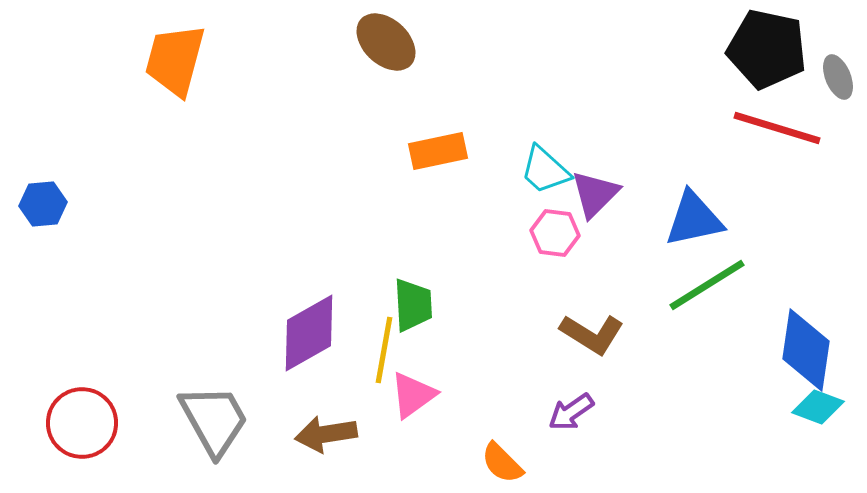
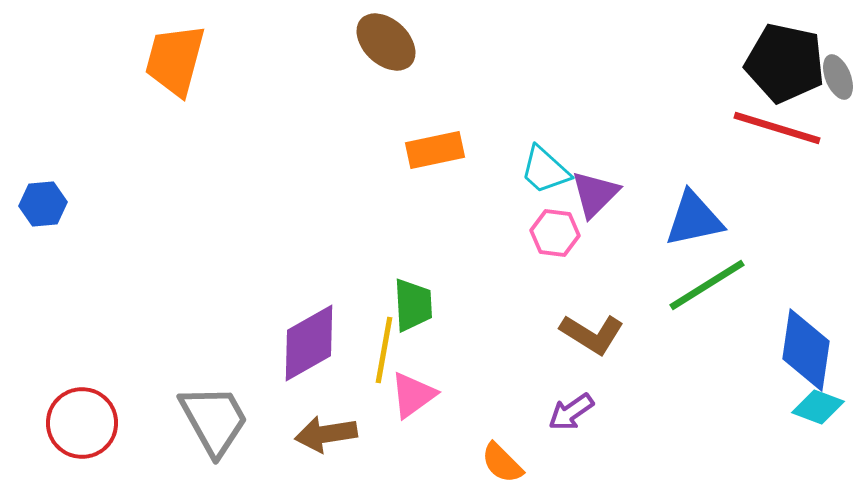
black pentagon: moved 18 px right, 14 px down
orange rectangle: moved 3 px left, 1 px up
purple diamond: moved 10 px down
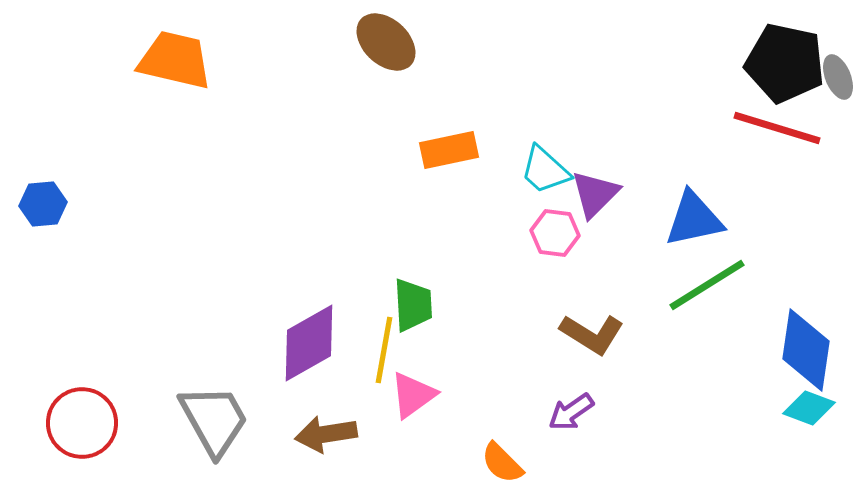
orange trapezoid: rotated 88 degrees clockwise
orange rectangle: moved 14 px right
cyan diamond: moved 9 px left, 1 px down
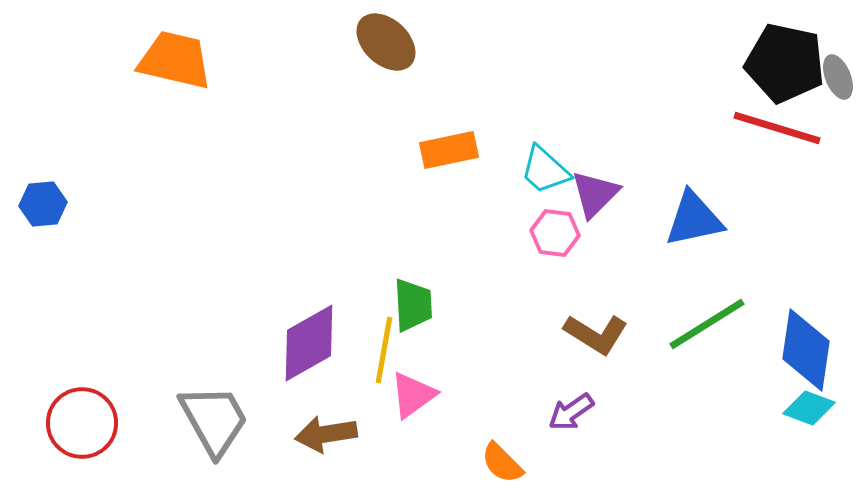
green line: moved 39 px down
brown L-shape: moved 4 px right
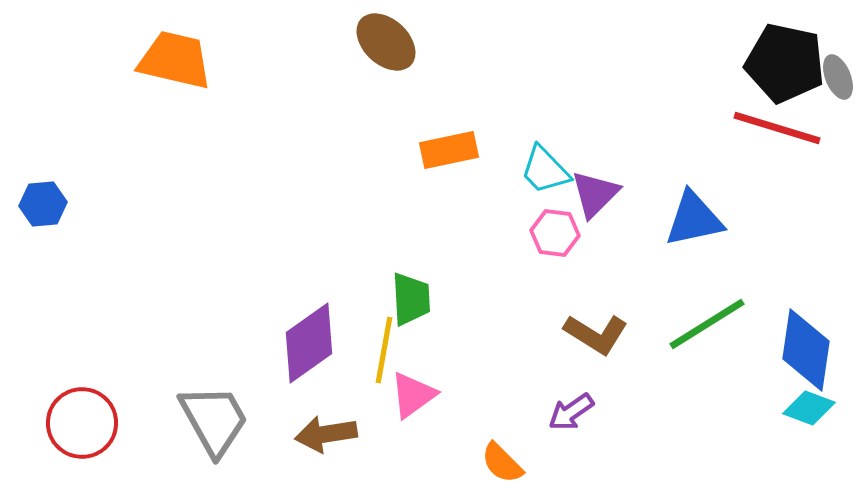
cyan trapezoid: rotated 4 degrees clockwise
green trapezoid: moved 2 px left, 6 px up
purple diamond: rotated 6 degrees counterclockwise
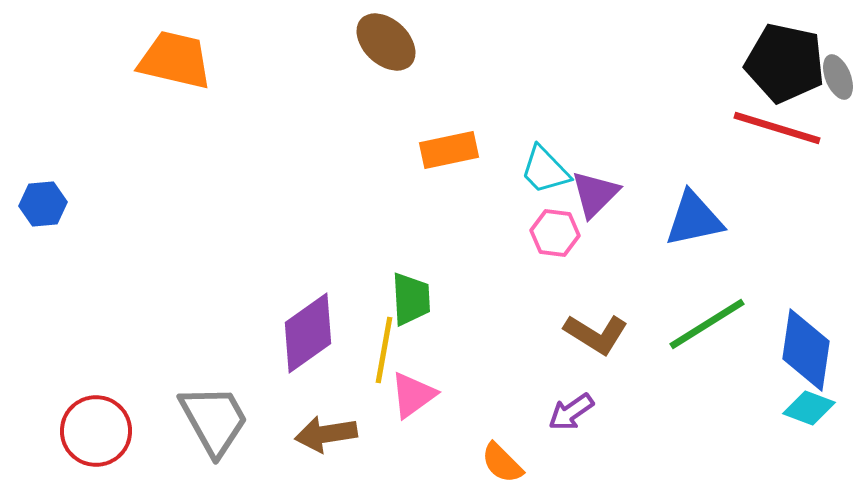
purple diamond: moved 1 px left, 10 px up
red circle: moved 14 px right, 8 px down
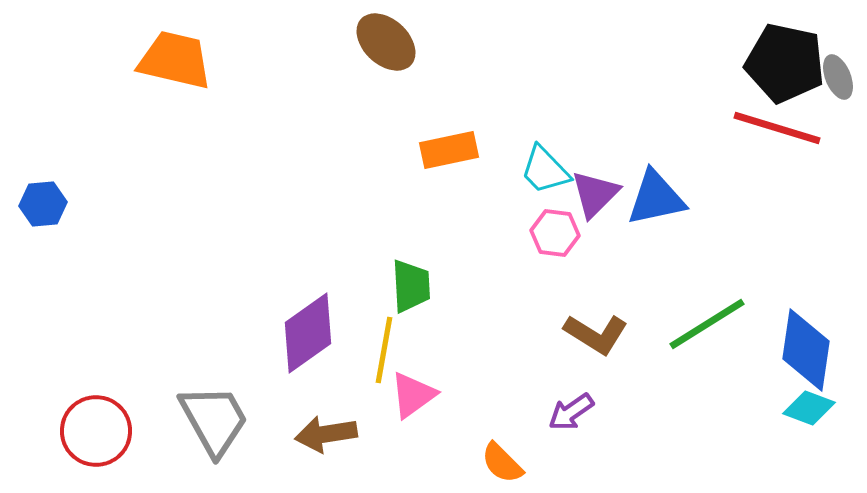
blue triangle: moved 38 px left, 21 px up
green trapezoid: moved 13 px up
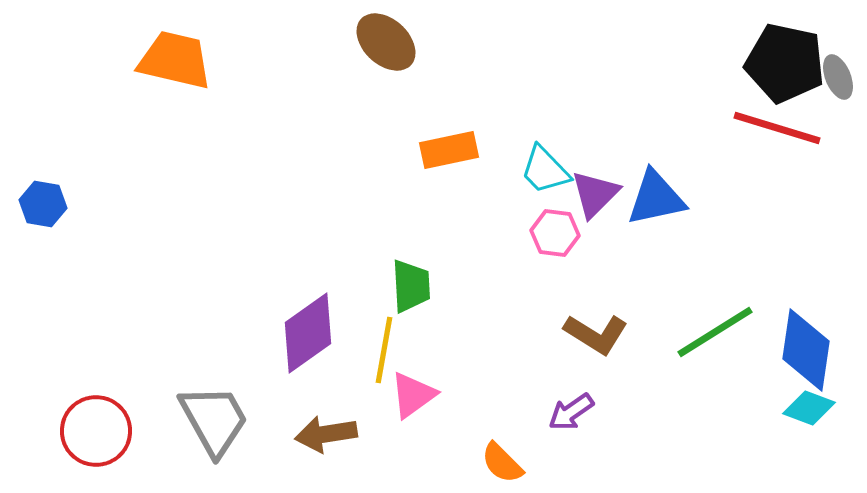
blue hexagon: rotated 15 degrees clockwise
green line: moved 8 px right, 8 px down
